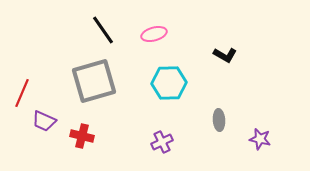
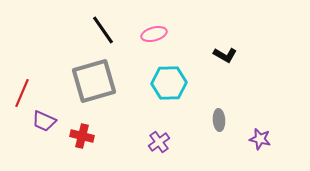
purple cross: moved 3 px left; rotated 10 degrees counterclockwise
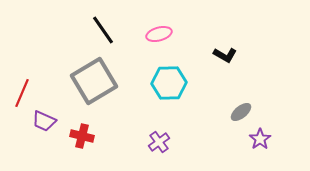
pink ellipse: moved 5 px right
gray square: rotated 15 degrees counterclockwise
gray ellipse: moved 22 px right, 8 px up; rotated 55 degrees clockwise
purple star: rotated 25 degrees clockwise
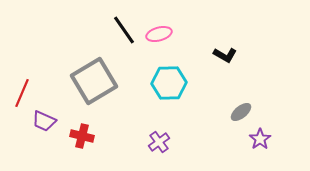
black line: moved 21 px right
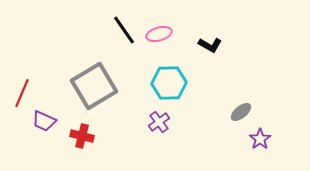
black L-shape: moved 15 px left, 10 px up
gray square: moved 5 px down
purple cross: moved 20 px up
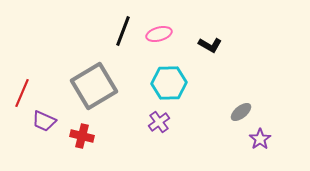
black line: moved 1 px left, 1 px down; rotated 56 degrees clockwise
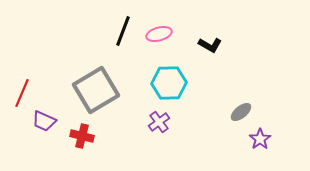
gray square: moved 2 px right, 4 px down
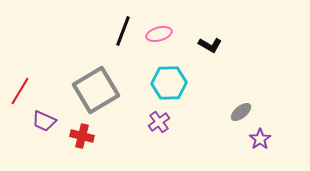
red line: moved 2 px left, 2 px up; rotated 8 degrees clockwise
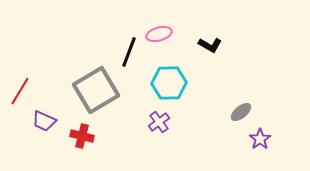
black line: moved 6 px right, 21 px down
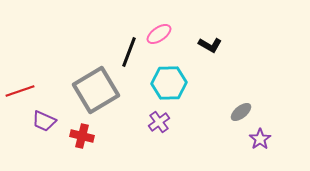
pink ellipse: rotated 20 degrees counterclockwise
red line: rotated 40 degrees clockwise
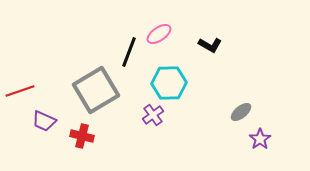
purple cross: moved 6 px left, 7 px up
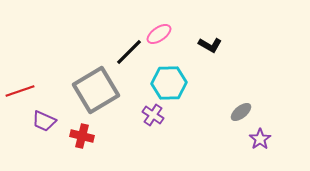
black line: rotated 24 degrees clockwise
purple cross: rotated 20 degrees counterclockwise
